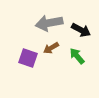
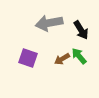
black arrow: rotated 30 degrees clockwise
brown arrow: moved 11 px right, 11 px down
green arrow: moved 2 px right
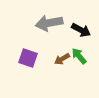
black arrow: rotated 30 degrees counterclockwise
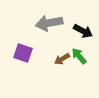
black arrow: moved 2 px right, 1 px down
purple square: moved 5 px left, 5 px up
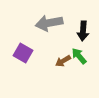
black arrow: rotated 66 degrees clockwise
purple square: rotated 12 degrees clockwise
brown arrow: moved 1 px right, 2 px down
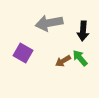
green arrow: moved 1 px right, 2 px down
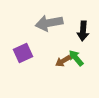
purple square: rotated 36 degrees clockwise
green arrow: moved 4 px left
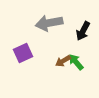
black arrow: rotated 24 degrees clockwise
green arrow: moved 4 px down
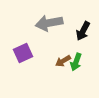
green arrow: rotated 120 degrees counterclockwise
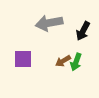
purple square: moved 6 px down; rotated 24 degrees clockwise
